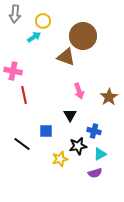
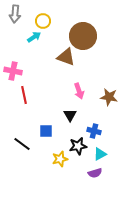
brown star: rotated 30 degrees counterclockwise
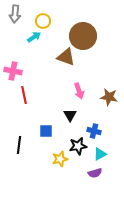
black line: moved 3 px left, 1 px down; rotated 60 degrees clockwise
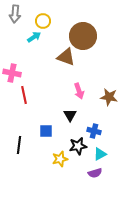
pink cross: moved 1 px left, 2 px down
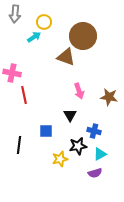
yellow circle: moved 1 px right, 1 px down
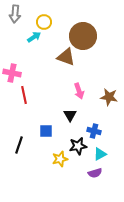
black line: rotated 12 degrees clockwise
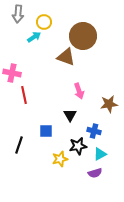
gray arrow: moved 3 px right
brown star: moved 7 px down; rotated 18 degrees counterclockwise
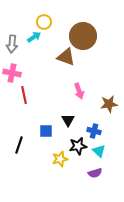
gray arrow: moved 6 px left, 30 px down
black triangle: moved 2 px left, 5 px down
cyan triangle: moved 1 px left, 3 px up; rotated 48 degrees counterclockwise
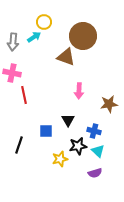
gray arrow: moved 1 px right, 2 px up
pink arrow: rotated 21 degrees clockwise
cyan triangle: moved 1 px left
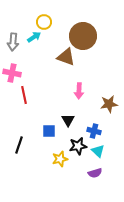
blue square: moved 3 px right
